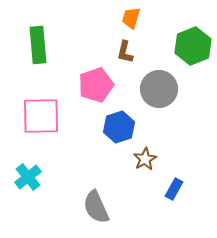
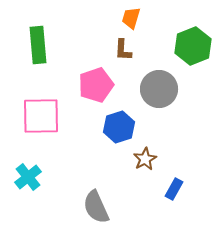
brown L-shape: moved 2 px left, 2 px up; rotated 10 degrees counterclockwise
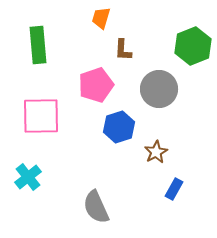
orange trapezoid: moved 30 px left
brown star: moved 11 px right, 7 px up
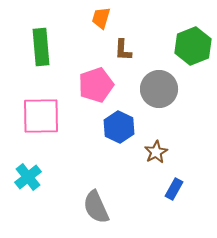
green rectangle: moved 3 px right, 2 px down
blue hexagon: rotated 16 degrees counterclockwise
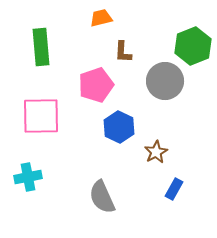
orange trapezoid: rotated 60 degrees clockwise
brown L-shape: moved 2 px down
gray circle: moved 6 px right, 8 px up
cyan cross: rotated 28 degrees clockwise
gray semicircle: moved 6 px right, 10 px up
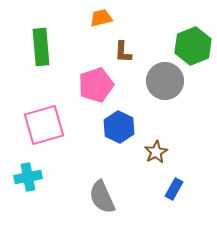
pink square: moved 3 px right, 9 px down; rotated 15 degrees counterclockwise
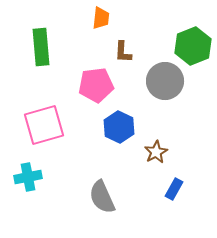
orange trapezoid: rotated 110 degrees clockwise
pink pentagon: rotated 12 degrees clockwise
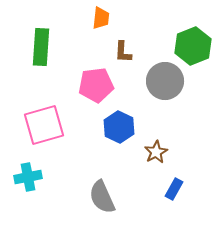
green rectangle: rotated 9 degrees clockwise
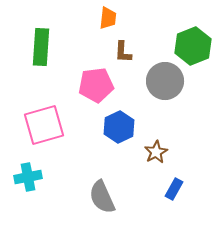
orange trapezoid: moved 7 px right
blue hexagon: rotated 8 degrees clockwise
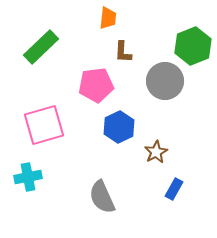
green rectangle: rotated 42 degrees clockwise
